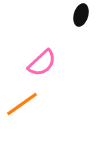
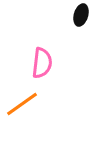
pink semicircle: rotated 40 degrees counterclockwise
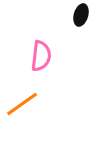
pink semicircle: moved 1 px left, 7 px up
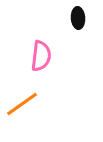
black ellipse: moved 3 px left, 3 px down; rotated 20 degrees counterclockwise
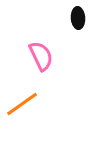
pink semicircle: rotated 32 degrees counterclockwise
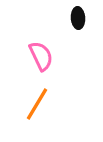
orange line: moved 15 px right; rotated 24 degrees counterclockwise
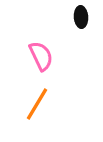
black ellipse: moved 3 px right, 1 px up
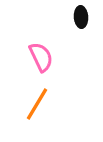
pink semicircle: moved 1 px down
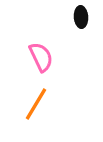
orange line: moved 1 px left
